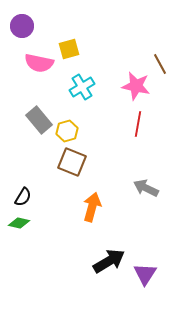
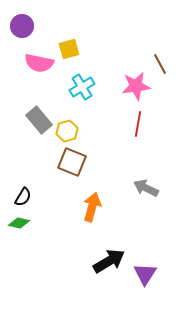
pink star: rotated 20 degrees counterclockwise
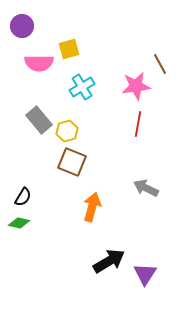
pink semicircle: rotated 12 degrees counterclockwise
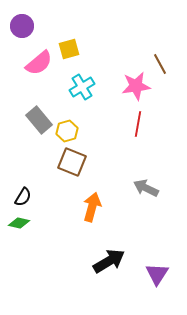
pink semicircle: rotated 40 degrees counterclockwise
purple triangle: moved 12 px right
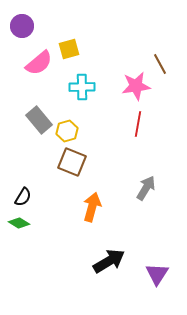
cyan cross: rotated 30 degrees clockwise
gray arrow: rotated 95 degrees clockwise
green diamond: rotated 20 degrees clockwise
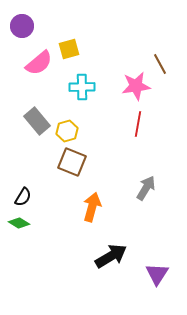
gray rectangle: moved 2 px left, 1 px down
black arrow: moved 2 px right, 5 px up
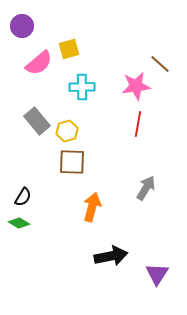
brown line: rotated 20 degrees counterclockwise
brown square: rotated 20 degrees counterclockwise
black arrow: rotated 20 degrees clockwise
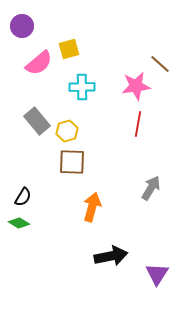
gray arrow: moved 5 px right
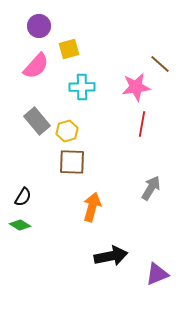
purple circle: moved 17 px right
pink semicircle: moved 3 px left, 3 px down; rotated 8 degrees counterclockwise
pink star: moved 1 px down
red line: moved 4 px right
green diamond: moved 1 px right, 2 px down
purple triangle: rotated 35 degrees clockwise
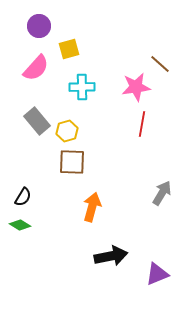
pink semicircle: moved 2 px down
gray arrow: moved 11 px right, 5 px down
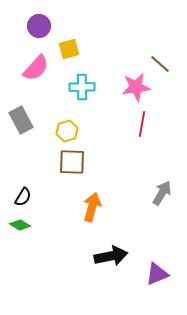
gray rectangle: moved 16 px left, 1 px up; rotated 12 degrees clockwise
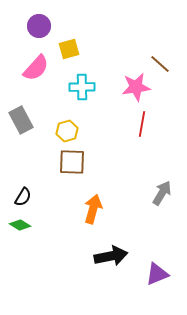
orange arrow: moved 1 px right, 2 px down
